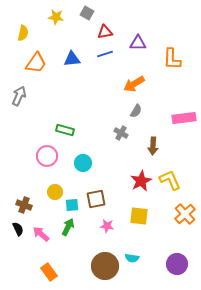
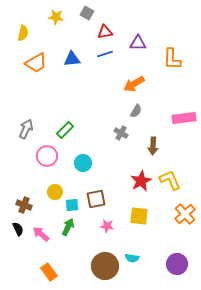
orange trapezoid: rotated 25 degrees clockwise
gray arrow: moved 7 px right, 33 px down
green rectangle: rotated 60 degrees counterclockwise
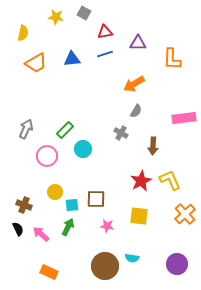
gray square: moved 3 px left
cyan circle: moved 14 px up
brown square: rotated 12 degrees clockwise
orange rectangle: rotated 30 degrees counterclockwise
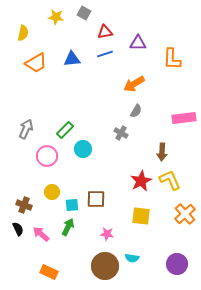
brown arrow: moved 9 px right, 6 px down
yellow circle: moved 3 px left
yellow square: moved 2 px right
pink star: moved 8 px down
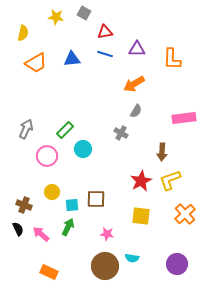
purple triangle: moved 1 px left, 6 px down
blue line: rotated 35 degrees clockwise
yellow L-shape: rotated 85 degrees counterclockwise
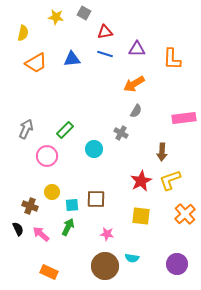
cyan circle: moved 11 px right
brown cross: moved 6 px right, 1 px down
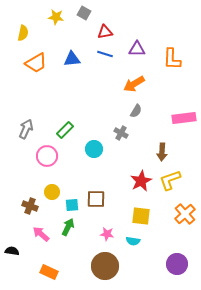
black semicircle: moved 6 px left, 22 px down; rotated 56 degrees counterclockwise
cyan semicircle: moved 1 px right, 17 px up
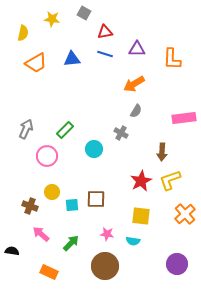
yellow star: moved 4 px left, 2 px down
green arrow: moved 3 px right, 16 px down; rotated 18 degrees clockwise
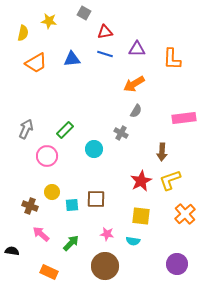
yellow star: moved 3 px left, 2 px down
